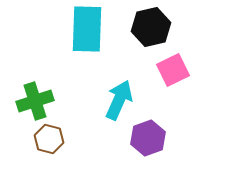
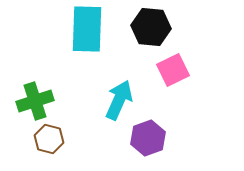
black hexagon: rotated 18 degrees clockwise
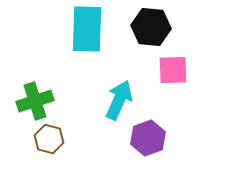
pink square: rotated 24 degrees clockwise
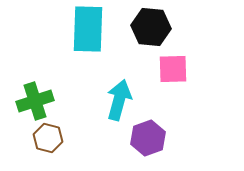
cyan rectangle: moved 1 px right
pink square: moved 1 px up
cyan arrow: rotated 9 degrees counterclockwise
brown hexagon: moved 1 px left, 1 px up
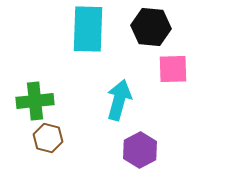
green cross: rotated 12 degrees clockwise
purple hexagon: moved 8 px left, 12 px down; rotated 8 degrees counterclockwise
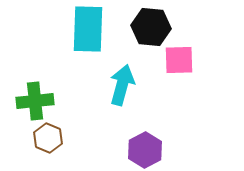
pink square: moved 6 px right, 9 px up
cyan arrow: moved 3 px right, 15 px up
brown hexagon: rotated 8 degrees clockwise
purple hexagon: moved 5 px right
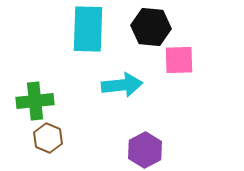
cyan arrow: rotated 69 degrees clockwise
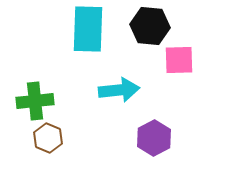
black hexagon: moved 1 px left, 1 px up
cyan arrow: moved 3 px left, 5 px down
purple hexagon: moved 9 px right, 12 px up
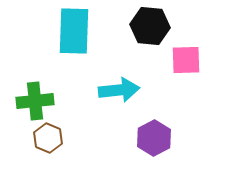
cyan rectangle: moved 14 px left, 2 px down
pink square: moved 7 px right
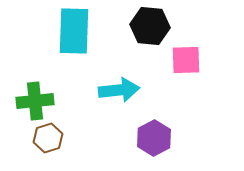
brown hexagon: rotated 20 degrees clockwise
